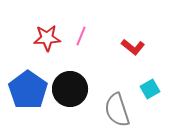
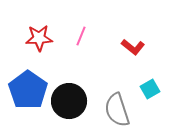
red star: moved 8 px left
black circle: moved 1 px left, 12 px down
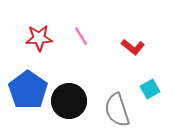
pink line: rotated 54 degrees counterclockwise
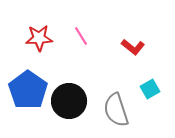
gray semicircle: moved 1 px left
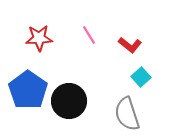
pink line: moved 8 px right, 1 px up
red L-shape: moved 3 px left, 2 px up
cyan square: moved 9 px left, 12 px up; rotated 12 degrees counterclockwise
gray semicircle: moved 11 px right, 4 px down
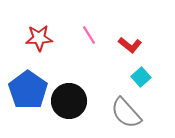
gray semicircle: moved 1 px left, 1 px up; rotated 24 degrees counterclockwise
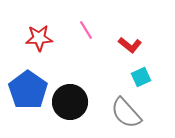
pink line: moved 3 px left, 5 px up
cyan square: rotated 18 degrees clockwise
black circle: moved 1 px right, 1 px down
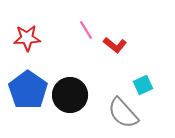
red star: moved 12 px left
red L-shape: moved 15 px left
cyan square: moved 2 px right, 8 px down
black circle: moved 7 px up
gray semicircle: moved 3 px left
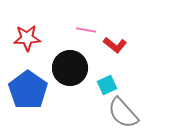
pink line: rotated 48 degrees counterclockwise
cyan square: moved 36 px left
black circle: moved 27 px up
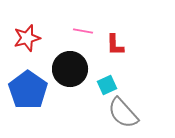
pink line: moved 3 px left, 1 px down
red star: rotated 12 degrees counterclockwise
red L-shape: rotated 50 degrees clockwise
black circle: moved 1 px down
